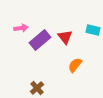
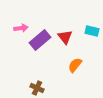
cyan rectangle: moved 1 px left, 1 px down
brown cross: rotated 24 degrees counterclockwise
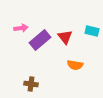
orange semicircle: rotated 119 degrees counterclockwise
brown cross: moved 6 px left, 4 px up; rotated 16 degrees counterclockwise
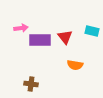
purple rectangle: rotated 40 degrees clockwise
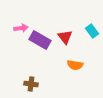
cyan rectangle: rotated 40 degrees clockwise
purple rectangle: rotated 30 degrees clockwise
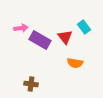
cyan rectangle: moved 8 px left, 4 px up
orange semicircle: moved 2 px up
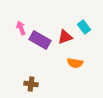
pink arrow: rotated 104 degrees counterclockwise
red triangle: rotated 49 degrees clockwise
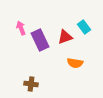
purple rectangle: rotated 35 degrees clockwise
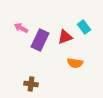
pink arrow: rotated 40 degrees counterclockwise
purple rectangle: rotated 50 degrees clockwise
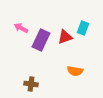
cyan rectangle: moved 1 px left, 1 px down; rotated 56 degrees clockwise
purple rectangle: moved 1 px right
orange semicircle: moved 8 px down
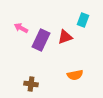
cyan rectangle: moved 8 px up
orange semicircle: moved 4 px down; rotated 21 degrees counterclockwise
